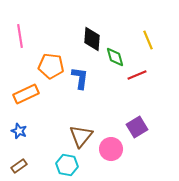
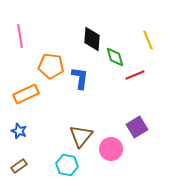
red line: moved 2 px left
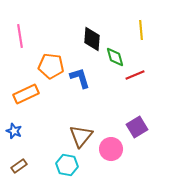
yellow line: moved 7 px left, 10 px up; rotated 18 degrees clockwise
blue L-shape: rotated 25 degrees counterclockwise
blue star: moved 5 px left
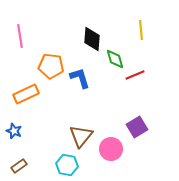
green diamond: moved 2 px down
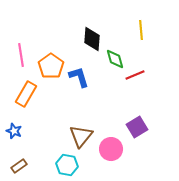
pink line: moved 1 px right, 19 px down
orange pentagon: rotated 30 degrees clockwise
blue L-shape: moved 1 px left, 1 px up
orange rectangle: rotated 35 degrees counterclockwise
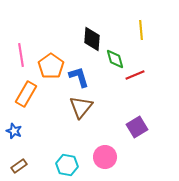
brown triangle: moved 29 px up
pink circle: moved 6 px left, 8 px down
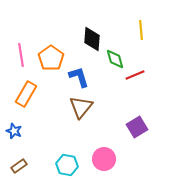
orange pentagon: moved 8 px up
pink circle: moved 1 px left, 2 px down
